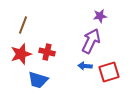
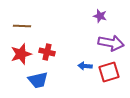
purple star: rotated 24 degrees clockwise
brown line: moved 1 px left, 1 px down; rotated 72 degrees clockwise
purple arrow: moved 20 px right, 2 px down; rotated 75 degrees clockwise
blue trapezoid: rotated 30 degrees counterclockwise
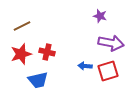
brown line: rotated 30 degrees counterclockwise
red square: moved 1 px left, 1 px up
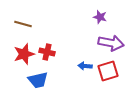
purple star: moved 1 px down
brown line: moved 1 px right, 2 px up; rotated 42 degrees clockwise
red star: moved 3 px right
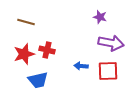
brown line: moved 3 px right, 2 px up
red cross: moved 2 px up
blue arrow: moved 4 px left
red square: rotated 15 degrees clockwise
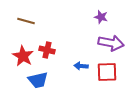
purple star: moved 1 px right
brown line: moved 1 px up
red star: moved 1 px left, 2 px down; rotated 25 degrees counterclockwise
red square: moved 1 px left, 1 px down
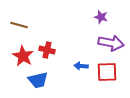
brown line: moved 7 px left, 4 px down
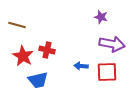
brown line: moved 2 px left
purple arrow: moved 1 px right, 1 px down
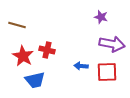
blue trapezoid: moved 3 px left
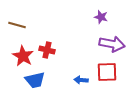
blue arrow: moved 14 px down
